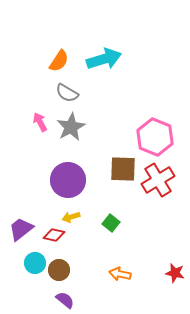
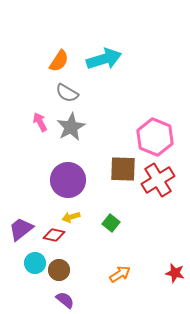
orange arrow: rotated 135 degrees clockwise
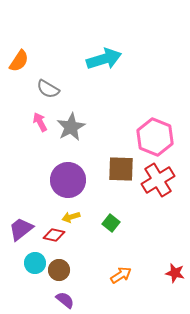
orange semicircle: moved 40 px left
gray semicircle: moved 19 px left, 4 px up
brown square: moved 2 px left
orange arrow: moved 1 px right, 1 px down
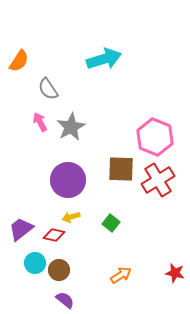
gray semicircle: rotated 25 degrees clockwise
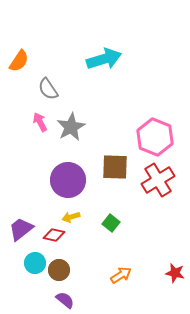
brown square: moved 6 px left, 2 px up
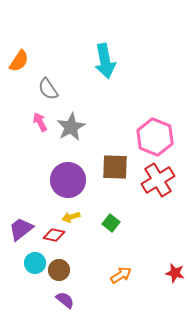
cyan arrow: moved 1 px right, 2 px down; rotated 96 degrees clockwise
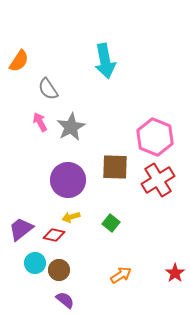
red star: rotated 24 degrees clockwise
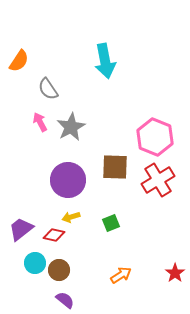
green square: rotated 30 degrees clockwise
